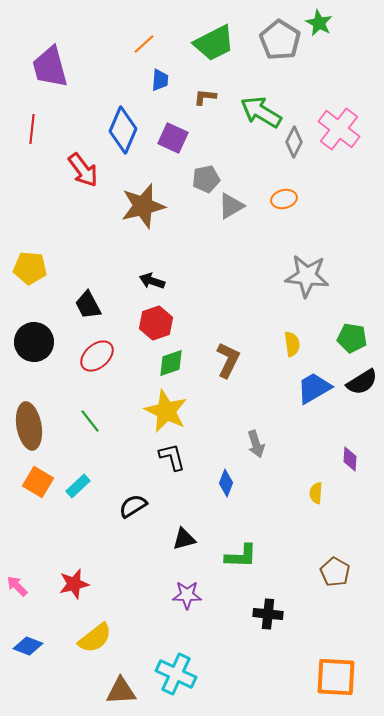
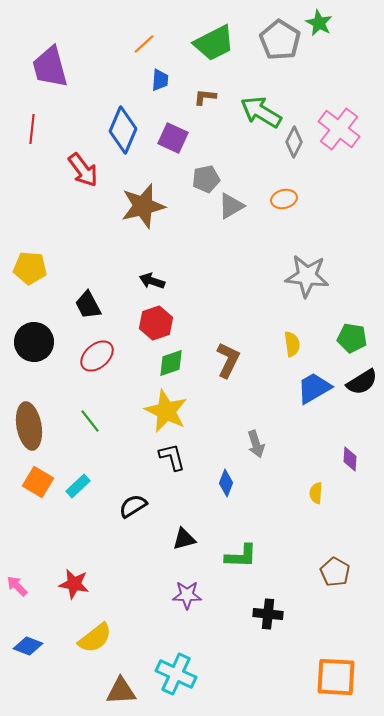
red star at (74, 584): rotated 24 degrees clockwise
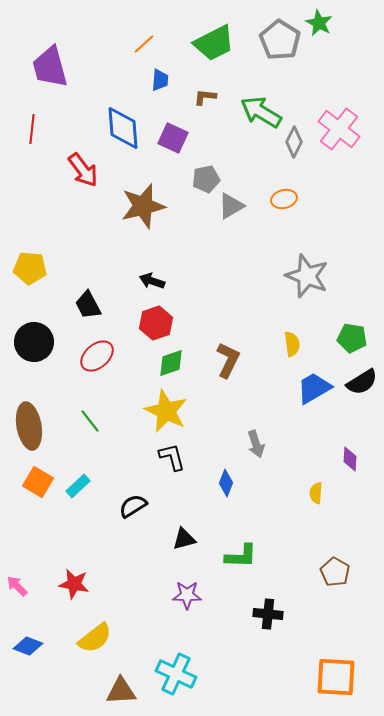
blue diamond at (123, 130): moved 2 px up; rotated 27 degrees counterclockwise
gray star at (307, 276): rotated 15 degrees clockwise
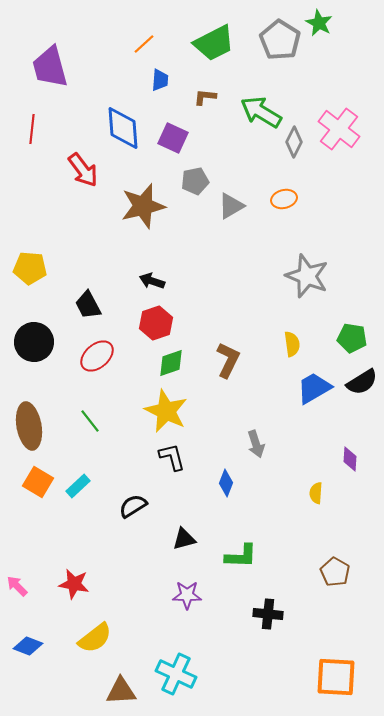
gray pentagon at (206, 179): moved 11 px left, 2 px down
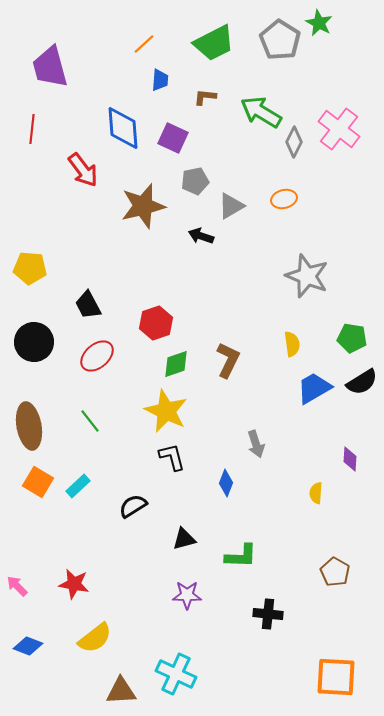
black arrow at (152, 281): moved 49 px right, 45 px up
green diamond at (171, 363): moved 5 px right, 1 px down
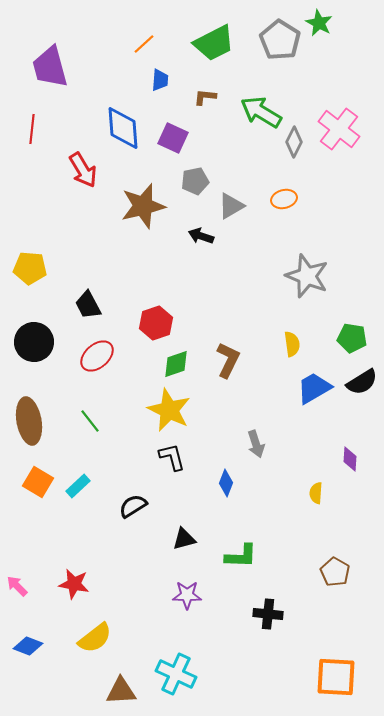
red arrow at (83, 170): rotated 6 degrees clockwise
yellow star at (166, 411): moved 3 px right, 1 px up
brown ellipse at (29, 426): moved 5 px up
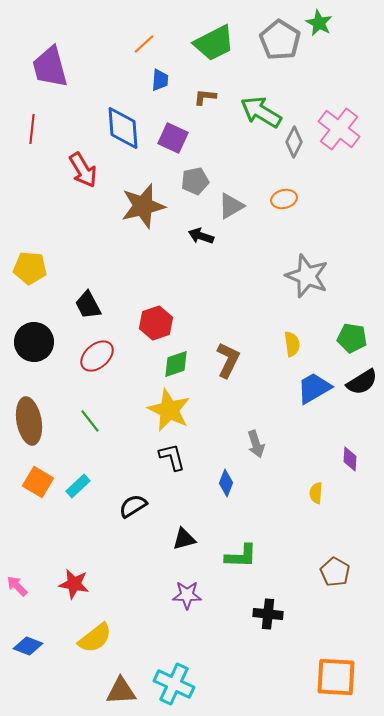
cyan cross at (176, 674): moved 2 px left, 10 px down
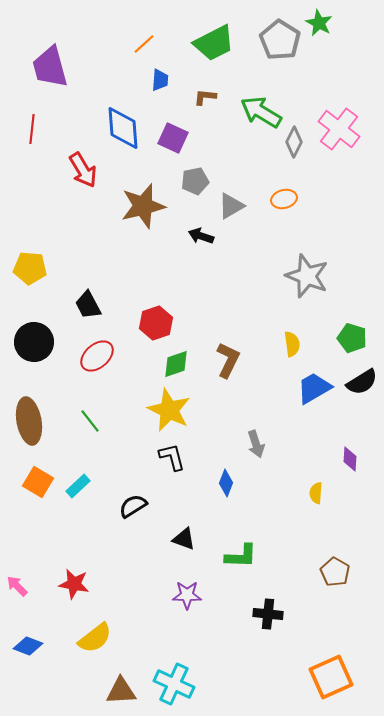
green pentagon at (352, 338): rotated 8 degrees clockwise
black triangle at (184, 539): rotated 35 degrees clockwise
orange square at (336, 677): moved 5 px left; rotated 27 degrees counterclockwise
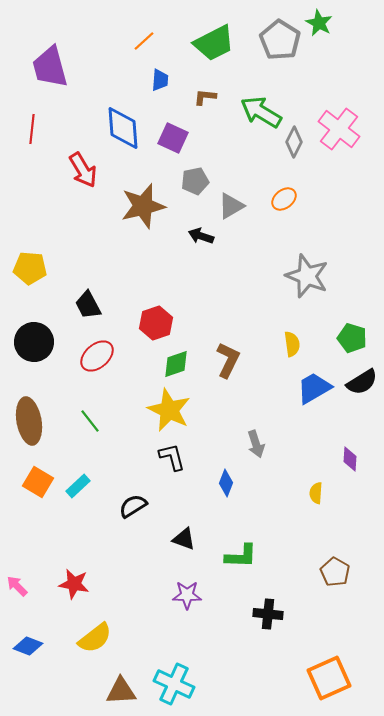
orange line at (144, 44): moved 3 px up
orange ellipse at (284, 199): rotated 25 degrees counterclockwise
orange square at (331, 677): moved 2 px left, 1 px down
